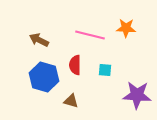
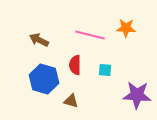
blue hexagon: moved 2 px down
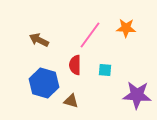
pink line: rotated 68 degrees counterclockwise
blue hexagon: moved 4 px down
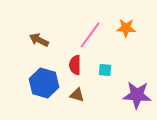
brown triangle: moved 6 px right, 6 px up
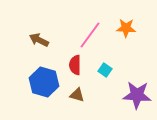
cyan square: rotated 32 degrees clockwise
blue hexagon: moved 1 px up
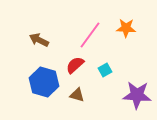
red semicircle: rotated 48 degrees clockwise
cyan square: rotated 24 degrees clockwise
